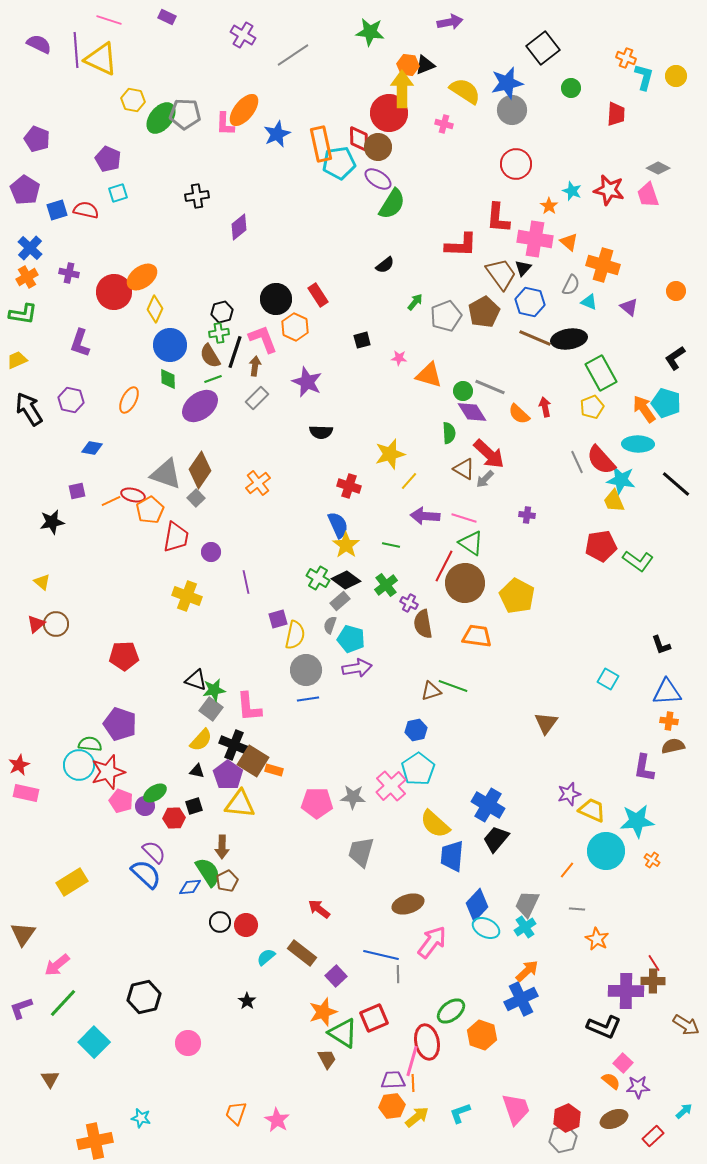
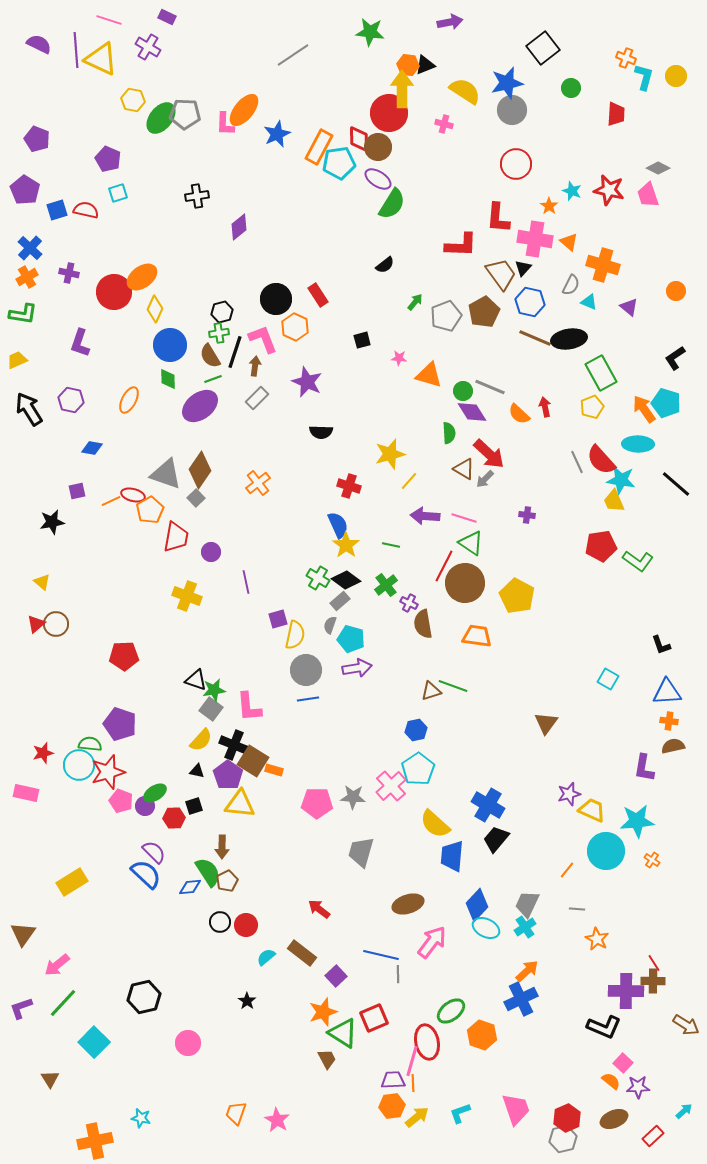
purple cross at (243, 35): moved 95 px left, 12 px down
orange rectangle at (321, 144): moved 2 px left, 3 px down; rotated 40 degrees clockwise
red star at (19, 765): moved 24 px right, 12 px up; rotated 10 degrees clockwise
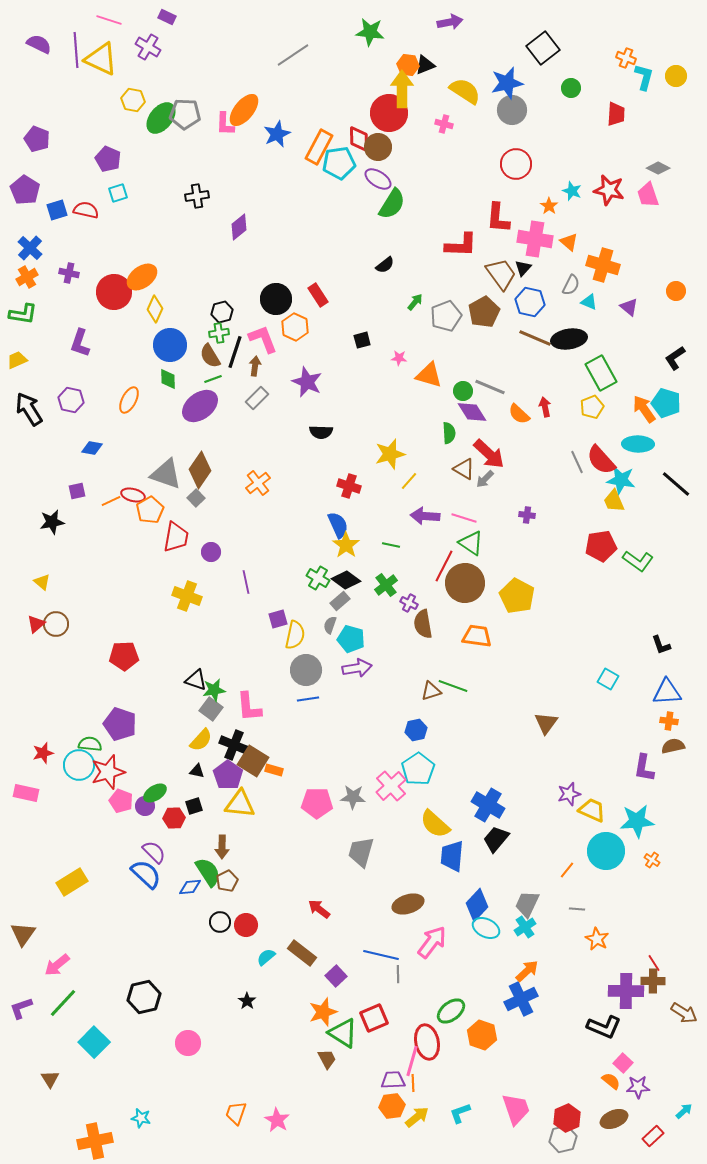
brown arrow at (686, 1025): moved 2 px left, 12 px up
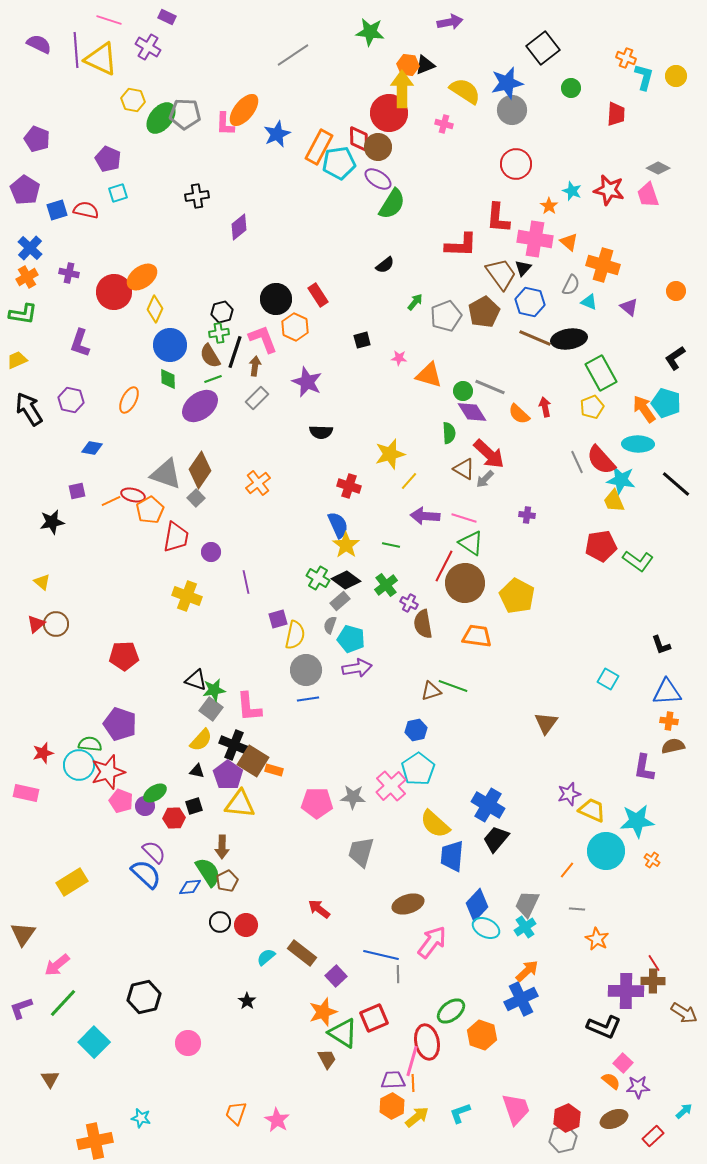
orange hexagon at (392, 1106): rotated 20 degrees counterclockwise
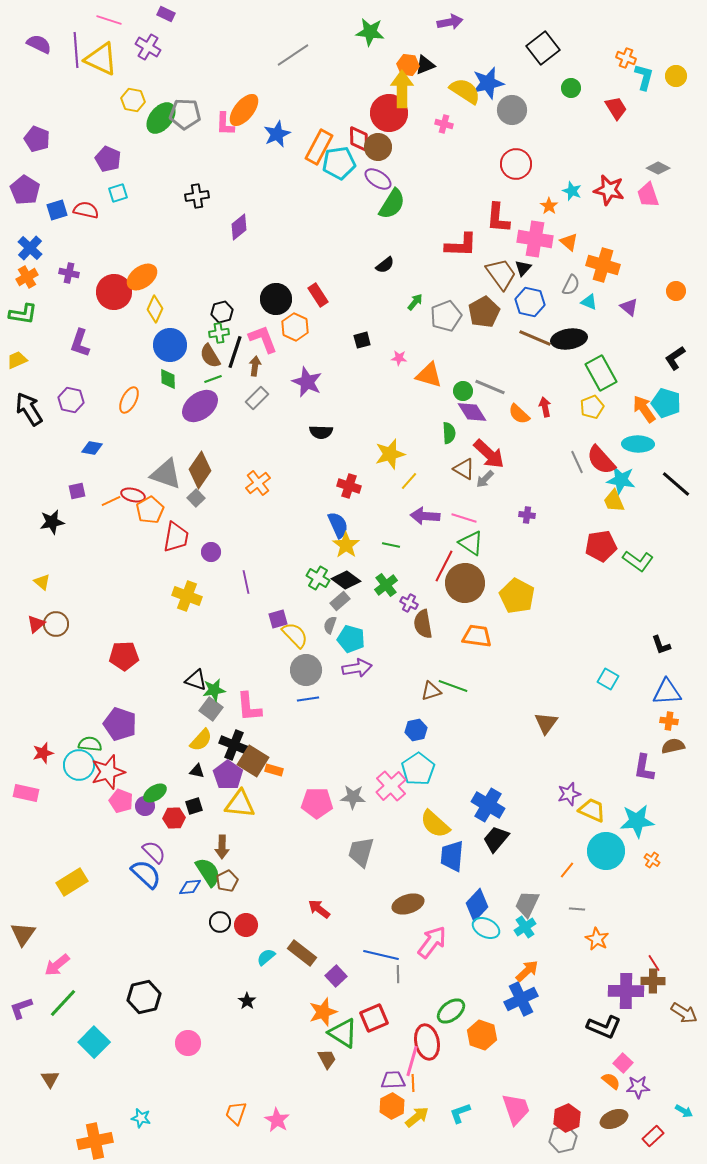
purple rectangle at (167, 17): moved 1 px left, 3 px up
blue star at (507, 83): moved 19 px left
red trapezoid at (616, 114): moved 6 px up; rotated 35 degrees counterclockwise
yellow semicircle at (295, 635): rotated 56 degrees counterclockwise
cyan arrow at (684, 1111): rotated 72 degrees clockwise
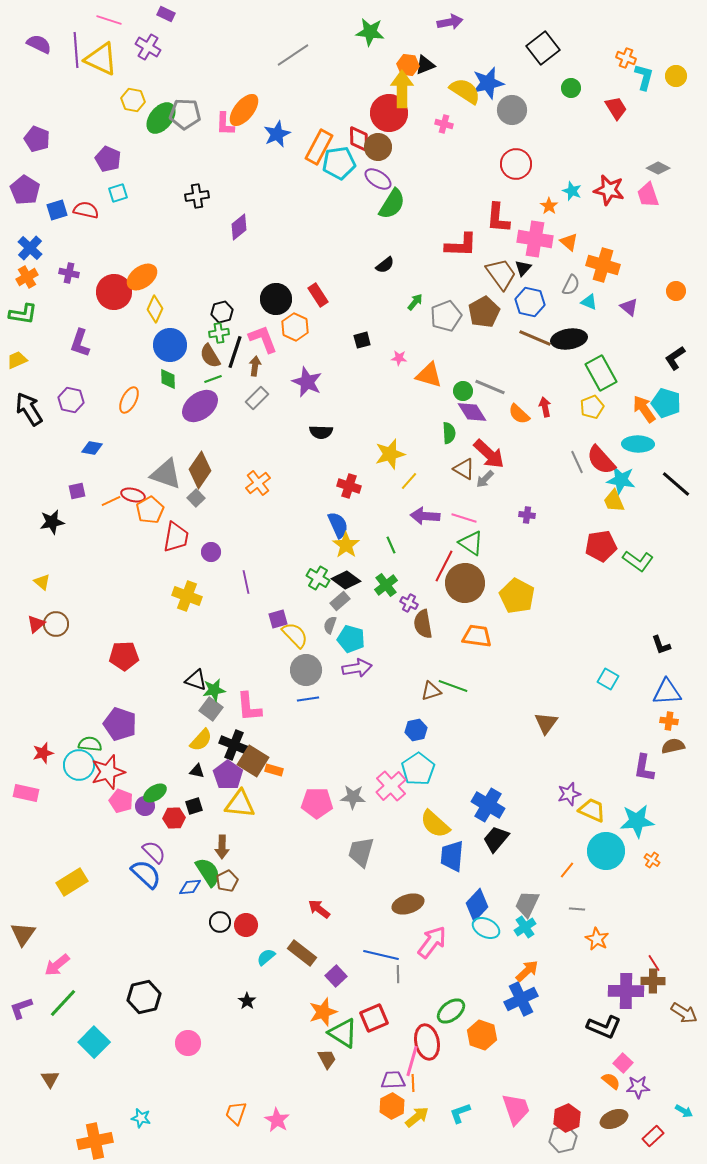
green line at (391, 545): rotated 54 degrees clockwise
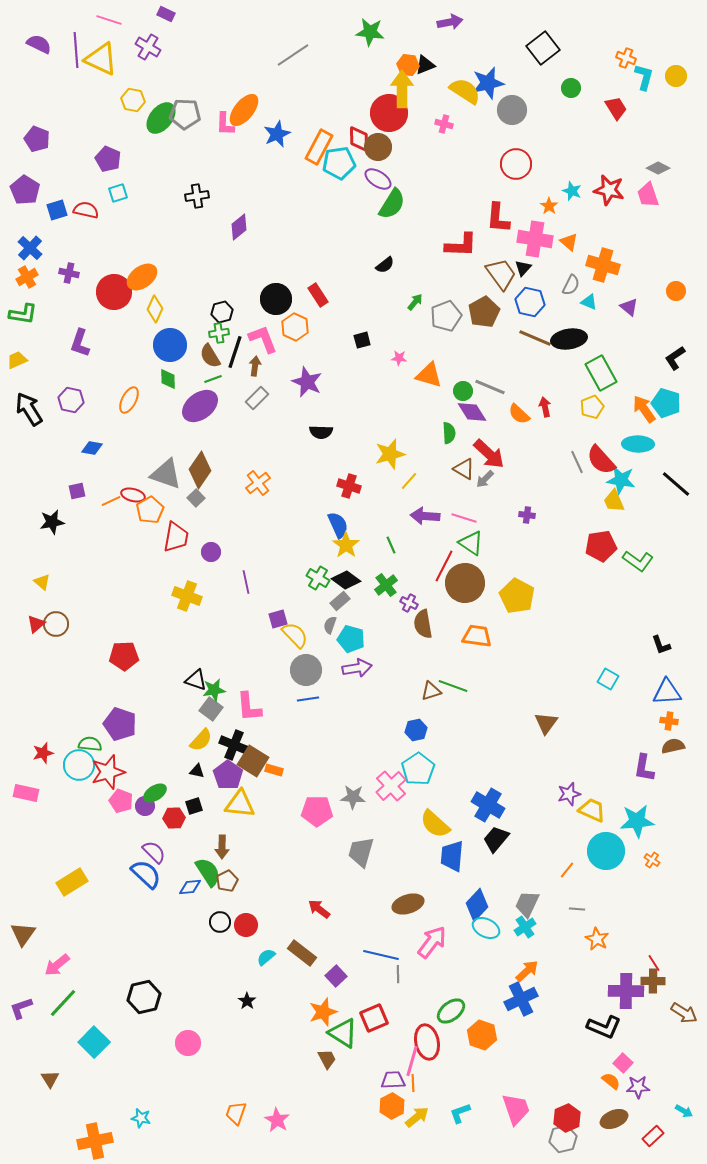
pink pentagon at (317, 803): moved 8 px down
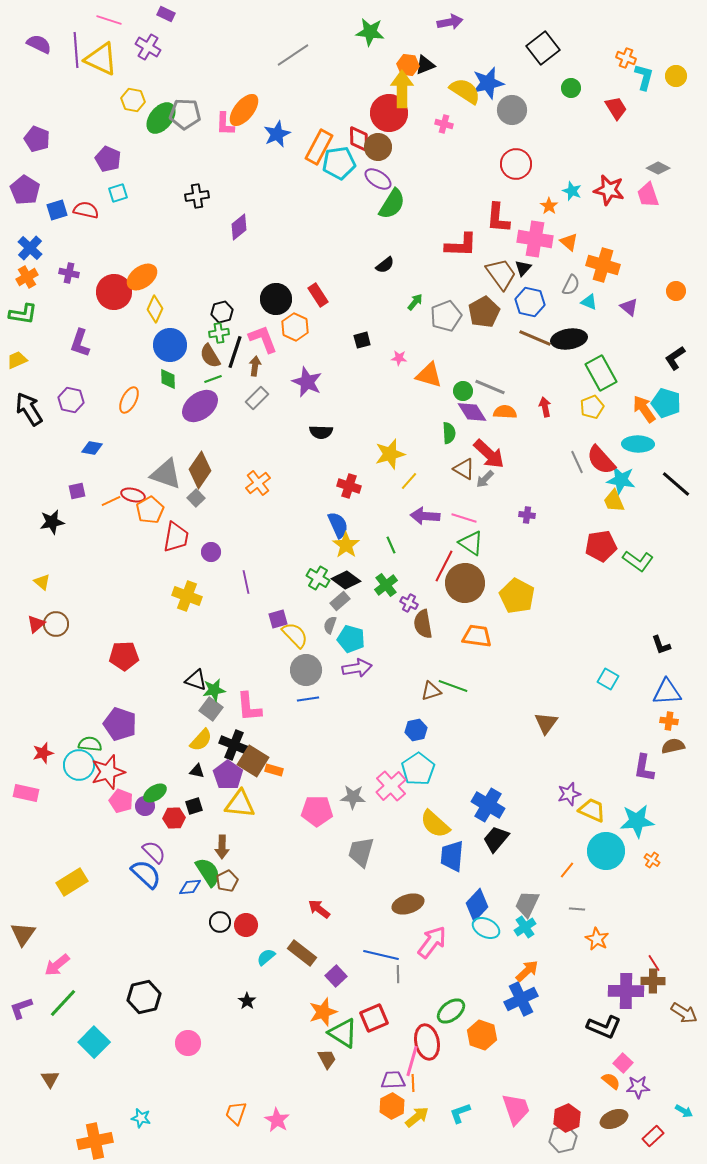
orange semicircle at (519, 414): moved 14 px left, 2 px up; rotated 140 degrees clockwise
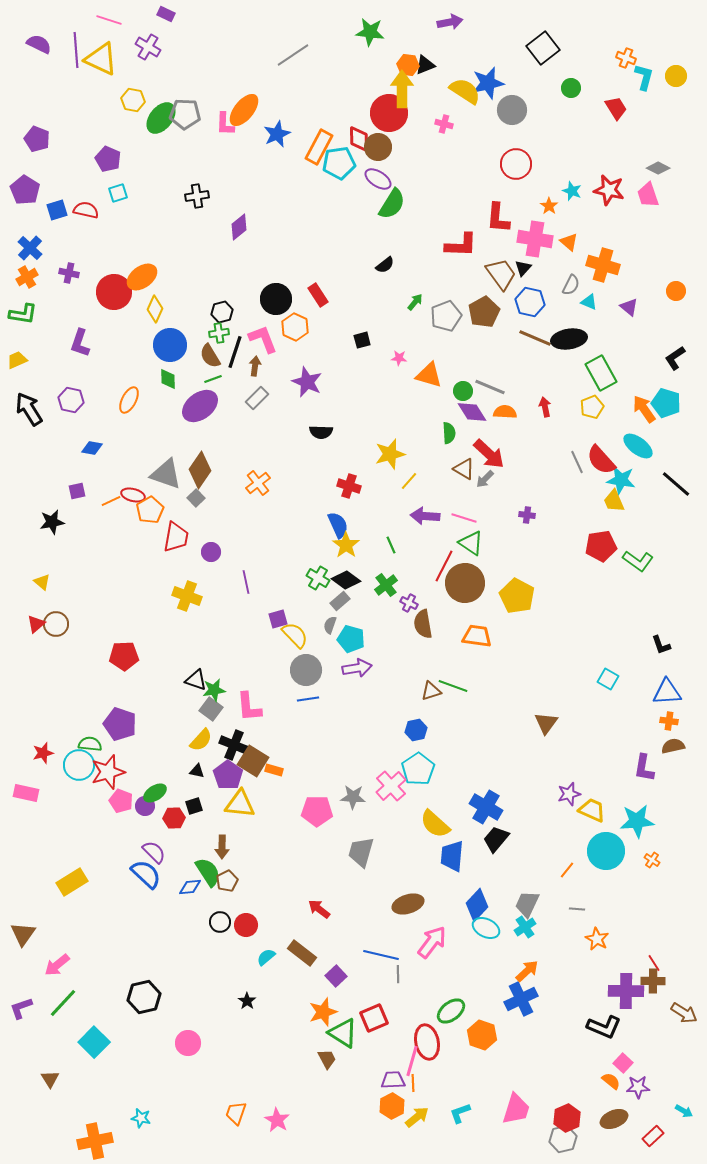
cyan ellipse at (638, 444): moved 2 px down; rotated 36 degrees clockwise
blue cross at (488, 805): moved 2 px left, 2 px down
pink trapezoid at (516, 1109): rotated 36 degrees clockwise
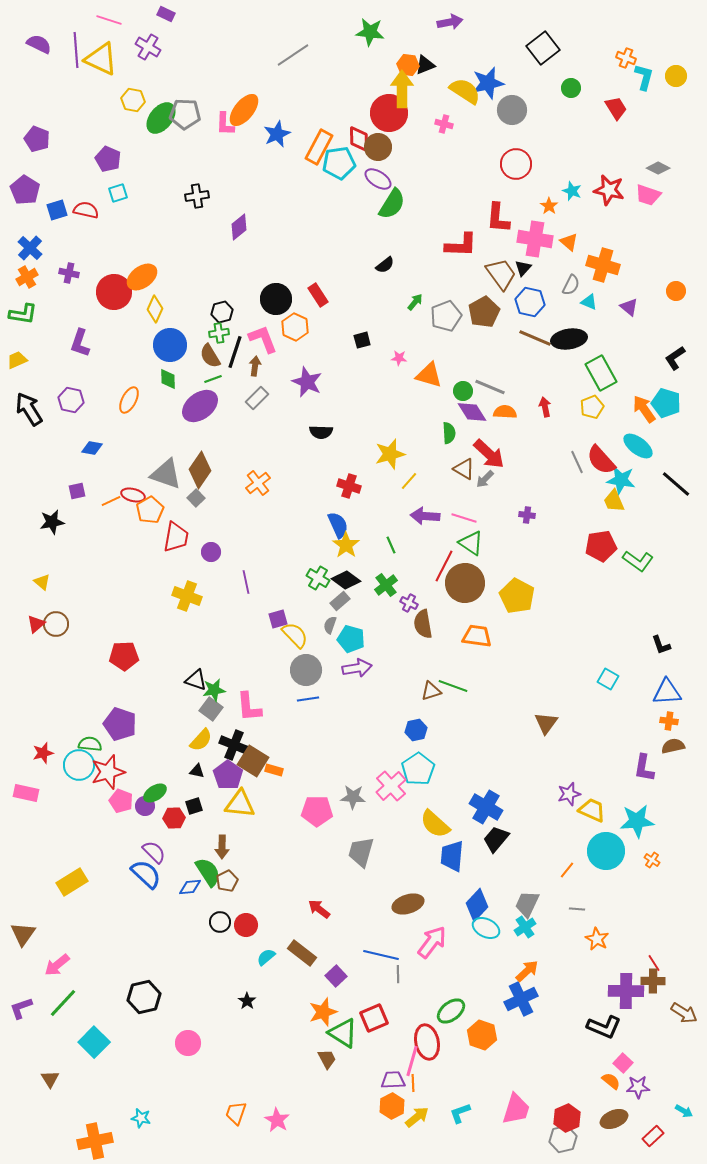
pink trapezoid at (648, 195): rotated 52 degrees counterclockwise
